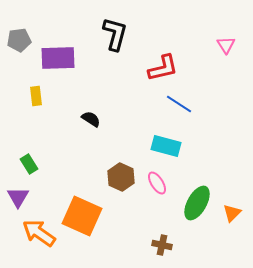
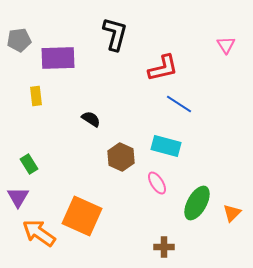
brown hexagon: moved 20 px up
brown cross: moved 2 px right, 2 px down; rotated 12 degrees counterclockwise
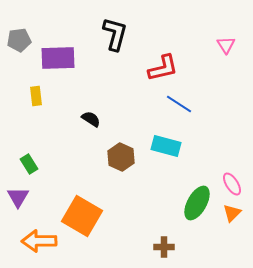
pink ellipse: moved 75 px right, 1 px down
orange square: rotated 6 degrees clockwise
orange arrow: moved 8 px down; rotated 36 degrees counterclockwise
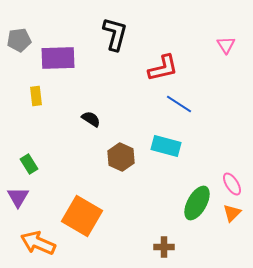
orange arrow: moved 1 px left, 2 px down; rotated 24 degrees clockwise
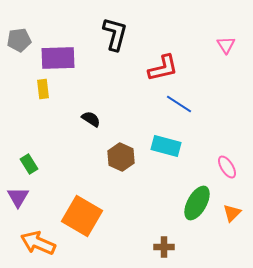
yellow rectangle: moved 7 px right, 7 px up
pink ellipse: moved 5 px left, 17 px up
